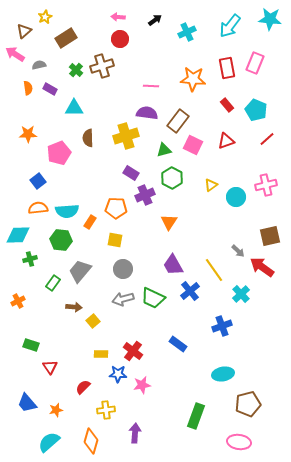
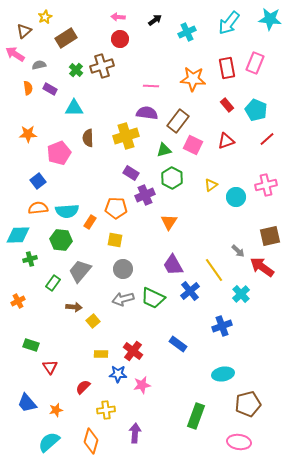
cyan arrow at (230, 26): moved 1 px left, 3 px up
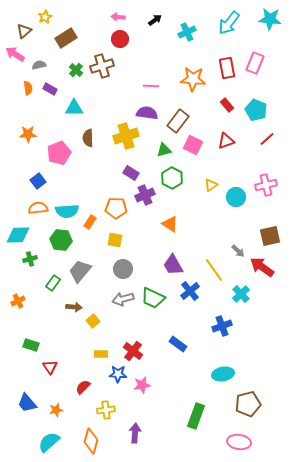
orange triangle at (169, 222): moved 1 px right, 2 px down; rotated 30 degrees counterclockwise
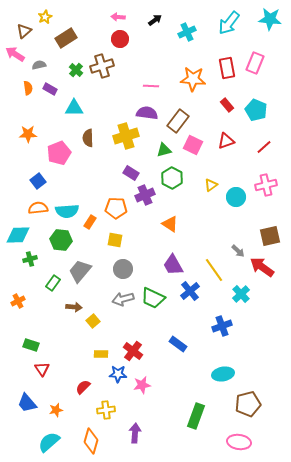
red line at (267, 139): moved 3 px left, 8 px down
red triangle at (50, 367): moved 8 px left, 2 px down
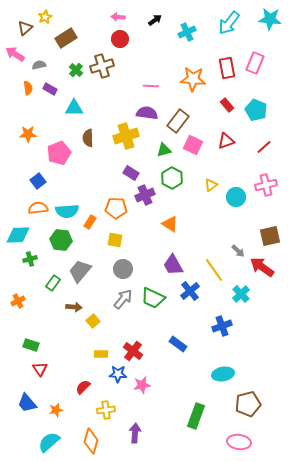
brown triangle at (24, 31): moved 1 px right, 3 px up
gray arrow at (123, 299): rotated 145 degrees clockwise
red triangle at (42, 369): moved 2 px left
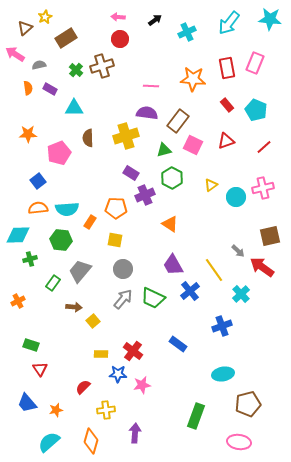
pink cross at (266, 185): moved 3 px left, 3 px down
cyan semicircle at (67, 211): moved 2 px up
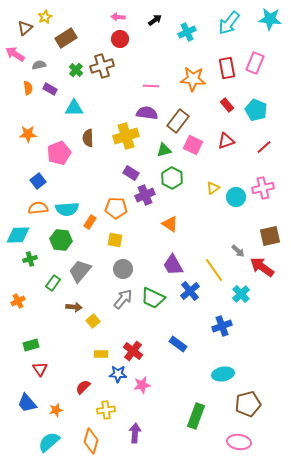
yellow triangle at (211, 185): moved 2 px right, 3 px down
green rectangle at (31, 345): rotated 35 degrees counterclockwise
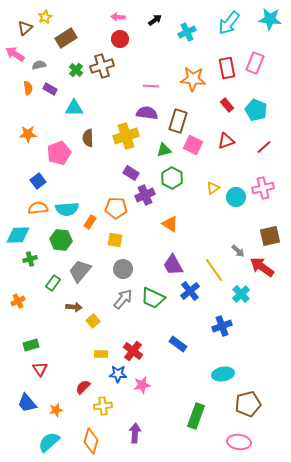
brown rectangle at (178, 121): rotated 20 degrees counterclockwise
yellow cross at (106, 410): moved 3 px left, 4 px up
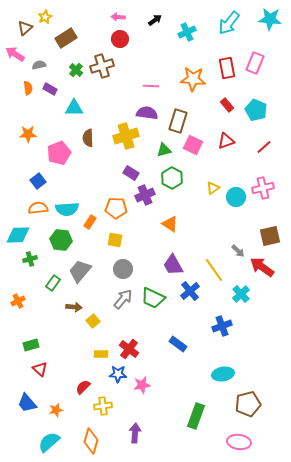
red cross at (133, 351): moved 4 px left, 2 px up
red triangle at (40, 369): rotated 14 degrees counterclockwise
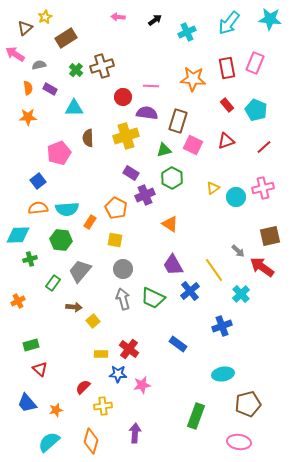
red circle at (120, 39): moved 3 px right, 58 px down
orange star at (28, 134): moved 17 px up
orange pentagon at (116, 208): rotated 25 degrees clockwise
gray arrow at (123, 299): rotated 55 degrees counterclockwise
